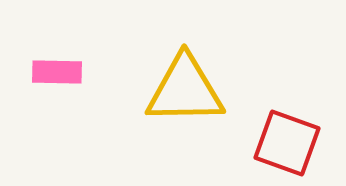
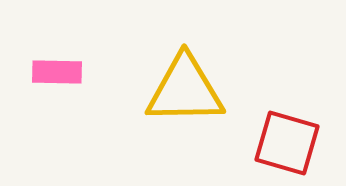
red square: rotated 4 degrees counterclockwise
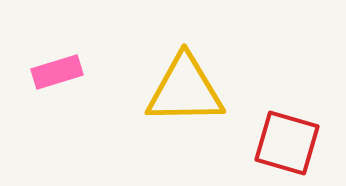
pink rectangle: rotated 18 degrees counterclockwise
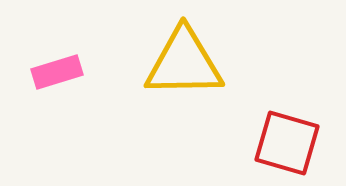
yellow triangle: moved 1 px left, 27 px up
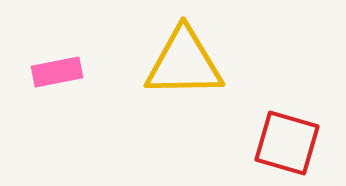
pink rectangle: rotated 6 degrees clockwise
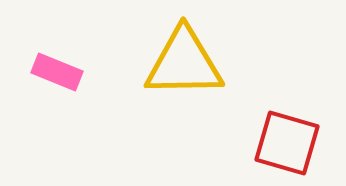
pink rectangle: rotated 33 degrees clockwise
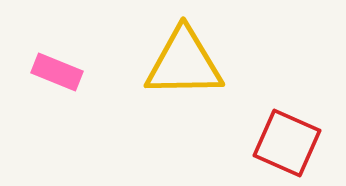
red square: rotated 8 degrees clockwise
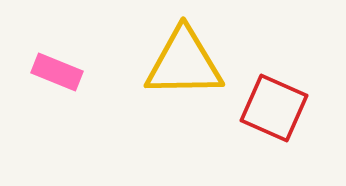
red square: moved 13 px left, 35 px up
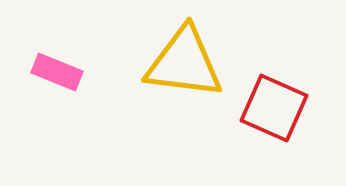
yellow triangle: rotated 8 degrees clockwise
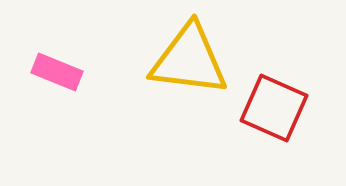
yellow triangle: moved 5 px right, 3 px up
